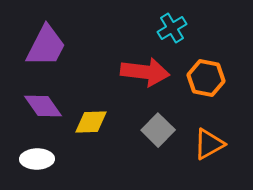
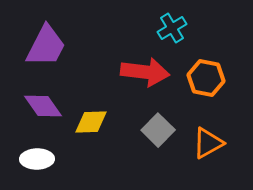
orange triangle: moved 1 px left, 1 px up
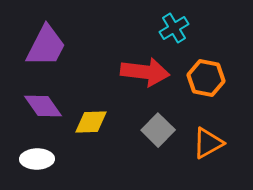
cyan cross: moved 2 px right
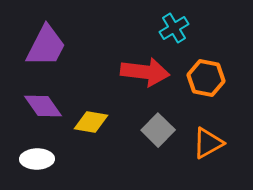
yellow diamond: rotated 12 degrees clockwise
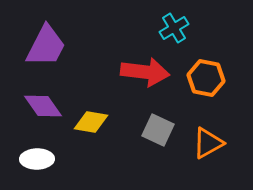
gray square: rotated 20 degrees counterclockwise
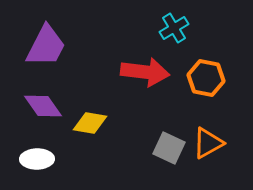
yellow diamond: moved 1 px left, 1 px down
gray square: moved 11 px right, 18 px down
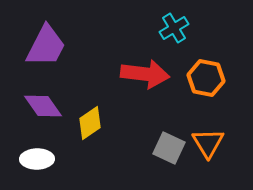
red arrow: moved 2 px down
yellow diamond: rotated 44 degrees counterclockwise
orange triangle: rotated 32 degrees counterclockwise
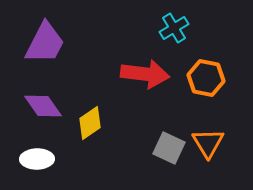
purple trapezoid: moved 1 px left, 3 px up
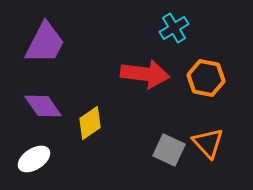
orange triangle: rotated 12 degrees counterclockwise
gray square: moved 2 px down
white ellipse: moved 3 px left; rotated 32 degrees counterclockwise
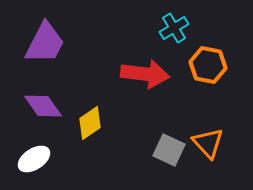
orange hexagon: moved 2 px right, 13 px up
